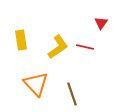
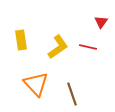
red triangle: moved 1 px up
red line: moved 3 px right
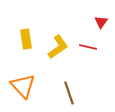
yellow rectangle: moved 5 px right, 1 px up
orange triangle: moved 13 px left, 2 px down
brown line: moved 3 px left, 1 px up
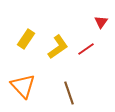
yellow rectangle: rotated 42 degrees clockwise
red line: moved 2 px left, 2 px down; rotated 48 degrees counterclockwise
